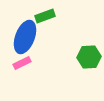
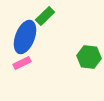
green rectangle: rotated 24 degrees counterclockwise
green hexagon: rotated 10 degrees clockwise
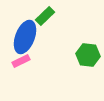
green hexagon: moved 1 px left, 2 px up
pink rectangle: moved 1 px left, 2 px up
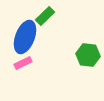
pink rectangle: moved 2 px right, 2 px down
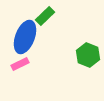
green hexagon: rotated 15 degrees clockwise
pink rectangle: moved 3 px left, 1 px down
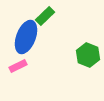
blue ellipse: moved 1 px right
pink rectangle: moved 2 px left, 2 px down
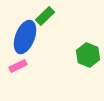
blue ellipse: moved 1 px left
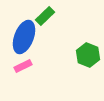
blue ellipse: moved 1 px left
pink rectangle: moved 5 px right
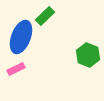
blue ellipse: moved 3 px left
pink rectangle: moved 7 px left, 3 px down
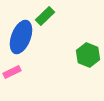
pink rectangle: moved 4 px left, 3 px down
